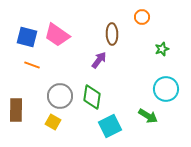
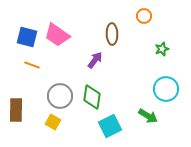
orange circle: moved 2 px right, 1 px up
purple arrow: moved 4 px left
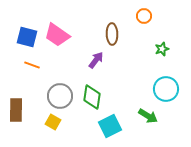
purple arrow: moved 1 px right
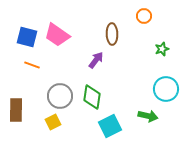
green arrow: rotated 18 degrees counterclockwise
yellow square: rotated 35 degrees clockwise
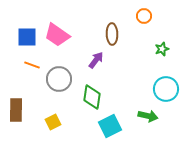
blue square: rotated 15 degrees counterclockwise
gray circle: moved 1 px left, 17 px up
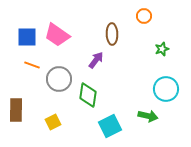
green diamond: moved 4 px left, 2 px up
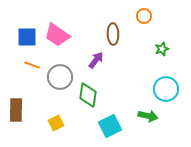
brown ellipse: moved 1 px right
gray circle: moved 1 px right, 2 px up
yellow square: moved 3 px right, 1 px down
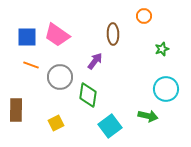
purple arrow: moved 1 px left, 1 px down
orange line: moved 1 px left
cyan square: rotated 10 degrees counterclockwise
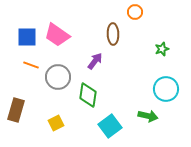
orange circle: moved 9 px left, 4 px up
gray circle: moved 2 px left
brown rectangle: rotated 15 degrees clockwise
